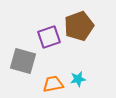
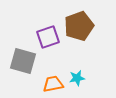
purple square: moved 1 px left
cyan star: moved 1 px left, 1 px up
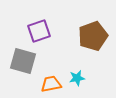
brown pentagon: moved 14 px right, 10 px down
purple square: moved 9 px left, 6 px up
orange trapezoid: moved 2 px left
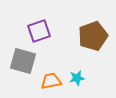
orange trapezoid: moved 3 px up
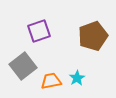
gray square: moved 5 px down; rotated 36 degrees clockwise
cyan star: rotated 21 degrees counterclockwise
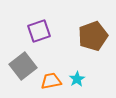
cyan star: moved 1 px down
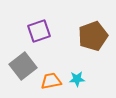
cyan star: rotated 28 degrees clockwise
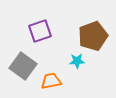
purple square: moved 1 px right
gray square: rotated 16 degrees counterclockwise
cyan star: moved 18 px up
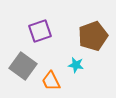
cyan star: moved 1 px left, 4 px down; rotated 14 degrees clockwise
orange trapezoid: rotated 105 degrees counterclockwise
